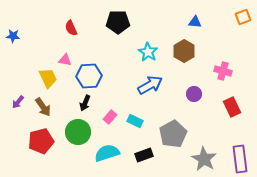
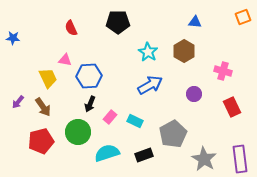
blue star: moved 2 px down
black arrow: moved 5 px right, 1 px down
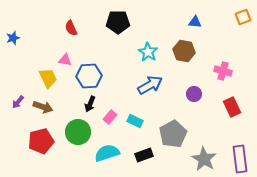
blue star: rotated 24 degrees counterclockwise
brown hexagon: rotated 20 degrees counterclockwise
brown arrow: rotated 36 degrees counterclockwise
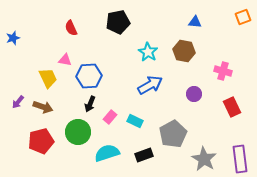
black pentagon: rotated 10 degrees counterclockwise
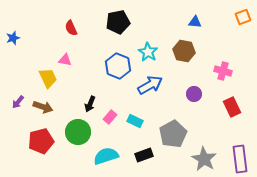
blue hexagon: moved 29 px right, 10 px up; rotated 25 degrees clockwise
cyan semicircle: moved 1 px left, 3 px down
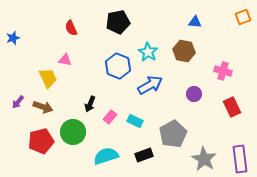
green circle: moved 5 px left
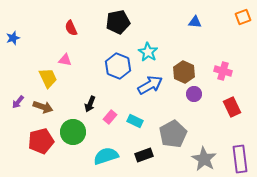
brown hexagon: moved 21 px down; rotated 15 degrees clockwise
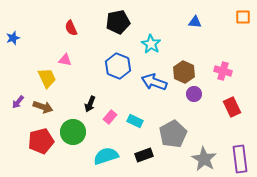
orange square: rotated 21 degrees clockwise
cyan star: moved 3 px right, 8 px up
yellow trapezoid: moved 1 px left
blue arrow: moved 4 px right, 3 px up; rotated 130 degrees counterclockwise
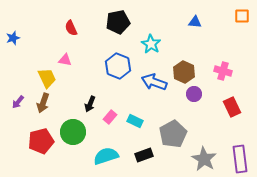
orange square: moved 1 px left, 1 px up
brown arrow: moved 4 px up; rotated 90 degrees clockwise
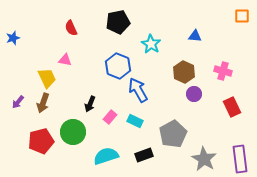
blue triangle: moved 14 px down
blue arrow: moved 16 px left, 8 px down; rotated 40 degrees clockwise
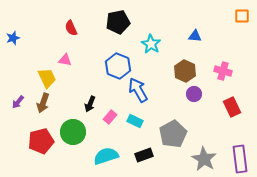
brown hexagon: moved 1 px right, 1 px up
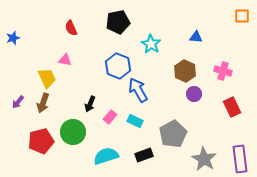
blue triangle: moved 1 px right, 1 px down
